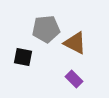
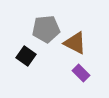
black square: moved 3 px right, 1 px up; rotated 24 degrees clockwise
purple rectangle: moved 7 px right, 6 px up
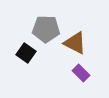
gray pentagon: rotated 8 degrees clockwise
black square: moved 3 px up
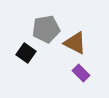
gray pentagon: rotated 12 degrees counterclockwise
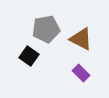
brown triangle: moved 6 px right, 4 px up
black square: moved 3 px right, 3 px down
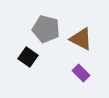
gray pentagon: rotated 24 degrees clockwise
black square: moved 1 px left, 1 px down
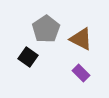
gray pentagon: rotated 24 degrees clockwise
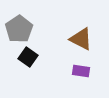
gray pentagon: moved 27 px left
purple rectangle: moved 2 px up; rotated 36 degrees counterclockwise
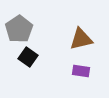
brown triangle: rotated 40 degrees counterclockwise
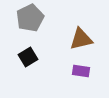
gray pentagon: moved 11 px right, 11 px up; rotated 8 degrees clockwise
black square: rotated 24 degrees clockwise
